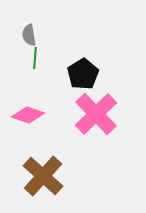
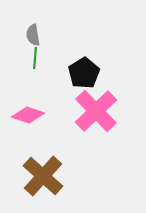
gray semicircle: moved 4 px right
black pentagon: moved 1 px right, 1 px up
pink cross: moved 3 px up
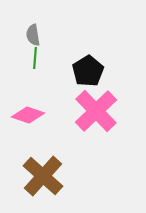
black pentagon: moved 4 px right, 2 px up
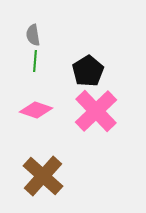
green line: moved 3 px down
pink diamond: moved 8 px right, 5 px up
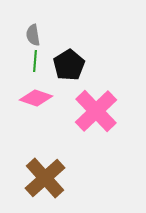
black pentagon: moved 19 px left, 6 px up
pink diamond: moved 12 px up
brown cross: moved 2 px right, 2 px down; rotated 6 degrees clockwise
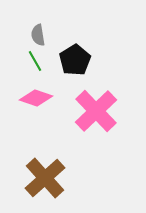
gray semicircle: moved 5 px right
green line: rotated 35 degrees counterclockwise
black pentagon: moved 6 px right, 5 px up
